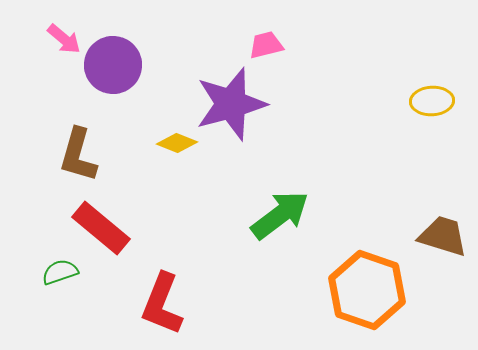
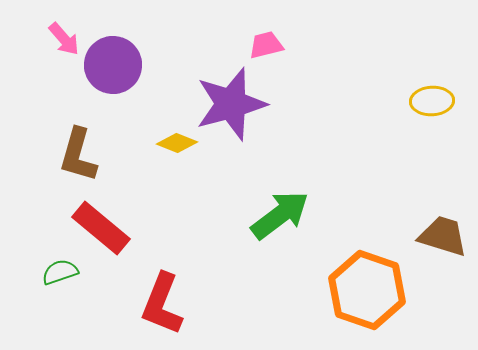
pink arrow: rotated 9 degrees clockwise
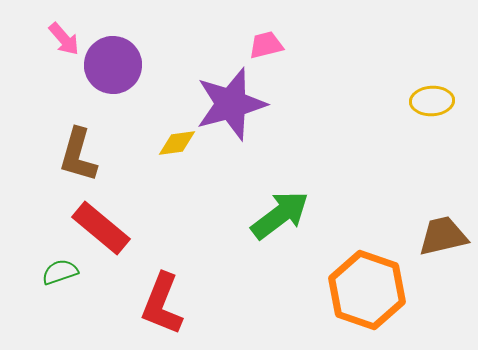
yellow diamond: rotated 30 degrees counterclockwise
brown trapezoid: rotated 30 degrees counterclockwise
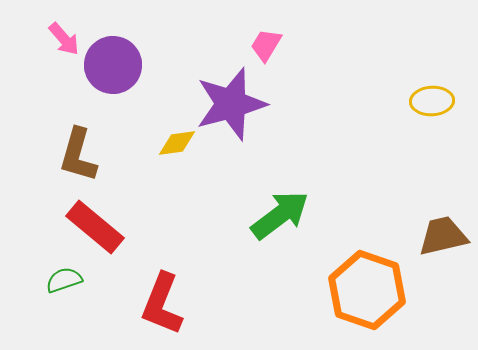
pink trapezoid: rotated 45 degrees counterclockwise
red rectangle: moved 6 px left, 1 px up
green semicircle: moved 4 px right, 8 px down
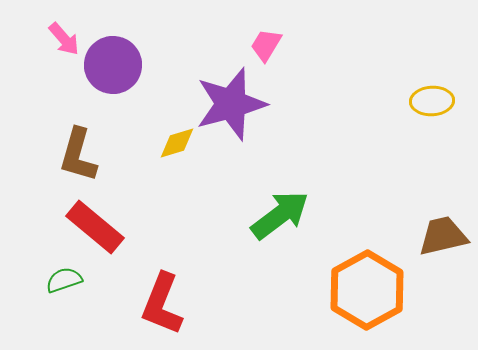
yellow diamond: rotated 9 degrees counterclockwise
orange hexagon: rotated 12 degrees clockwise
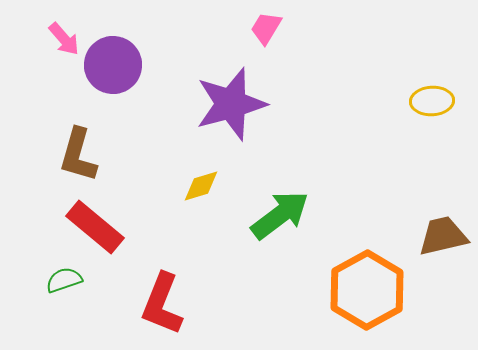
pink trapezoid: moved 17 px up
yellow diamond: moved 24 px right, 43 px down
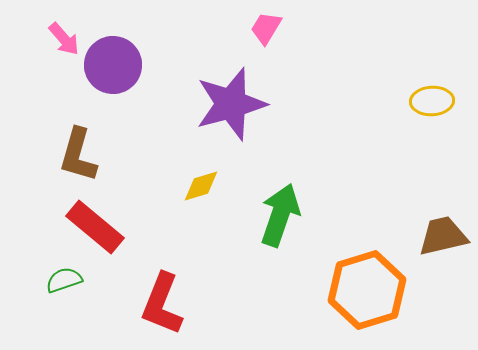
green arrow: rotated 34 degrees counterclockwise
orange hexagon: rotated 12 degrees clockwise
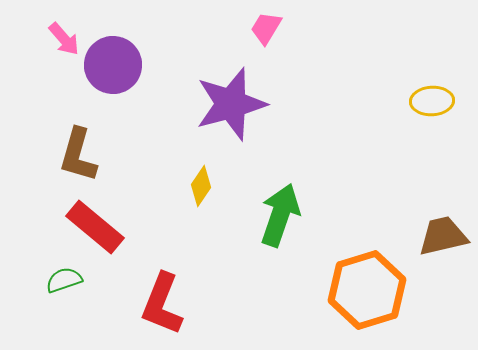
yellow diamond: rotated 39 degrees counterclockwise
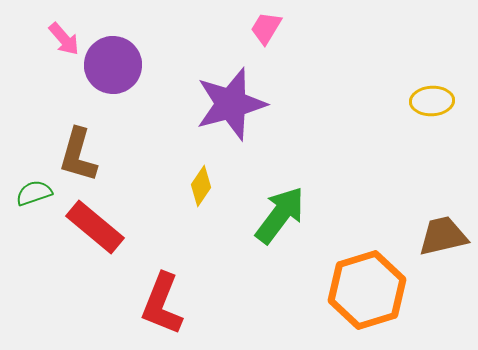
green arrow: rotated 18 degrees clockwise
green semicircle: moved 30 px left, 87 px up
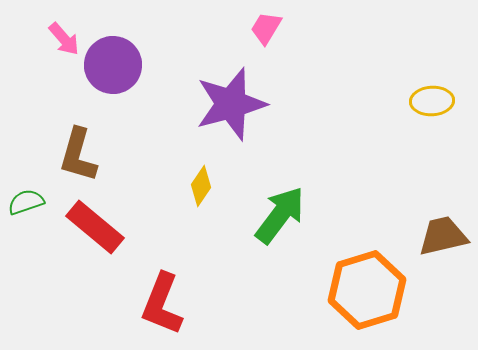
green semicircle: moved 8 px left, 9 px down
